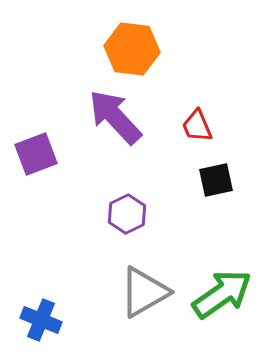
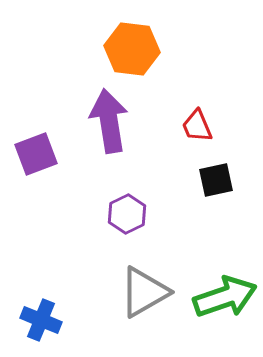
purple arrow: moved 6 px left, 4 px down; rotated 34 degrees clockwise
green arrow: moved 3 px right, 3 px down; rotated 16 degrees clockwise
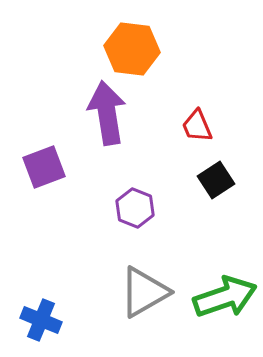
purple arrow: moved 2 px left, 8 px up
purple square: moved 8 px right, 13 px down
black square: rotated 21 degrees counterclockwise
purple hexagon: moved 8 px right, 6 px up; rotated 12 degrees counterclockwise
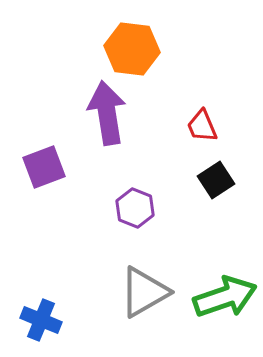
red trapezoid: moved 5 px right
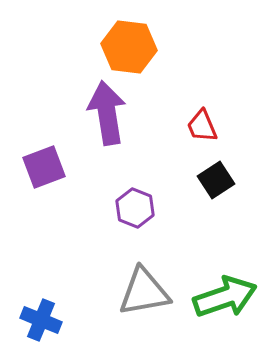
orange hexagon: moved 3 px left, 2 px up
gray triangle: rotated 20 degrees clockwise
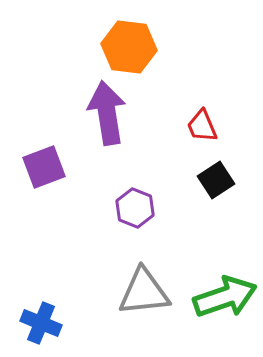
gray triangle: rotated 4 degrees clockwise
blue cross: moved 3 px down
